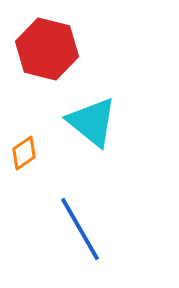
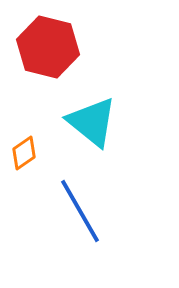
red hexagon: moved 1 px right, 2 px up
blue line: moved 18 px up
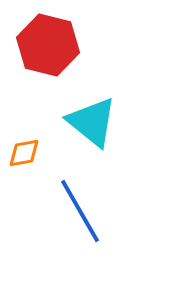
red hexagon: moved 2 px up
orange diamond: rotated 24 degrees clockwise
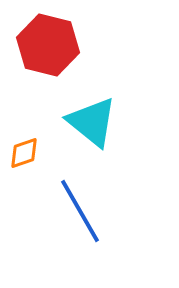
orange diamond: rotated 8 degrees counterclockwise
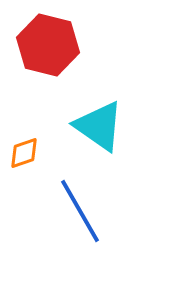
cyan triangle: moved 7 px right, 4 px down; rotated 4 degrees counterclockwise
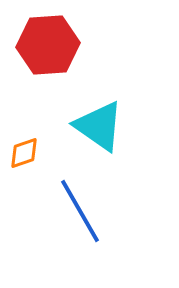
red hexagon: rotated 18 degrees counterclockwise
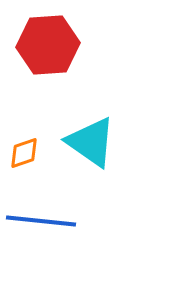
cyan triangle: moved 8 px left, 16 px down
blue line: moved 39 px left, 10 px down; rotated 54 degrees counterclockwise
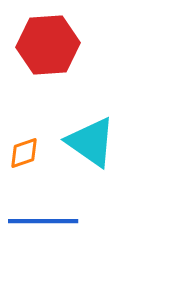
blue line: moved 2 px right; rotated 6 degrees counterclockwise
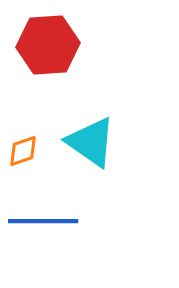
orange diamond: moved 1 px left, 2 px up
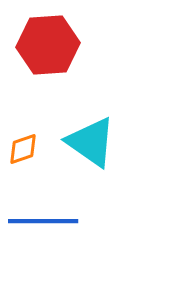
orange diamond: moved 2 px up
